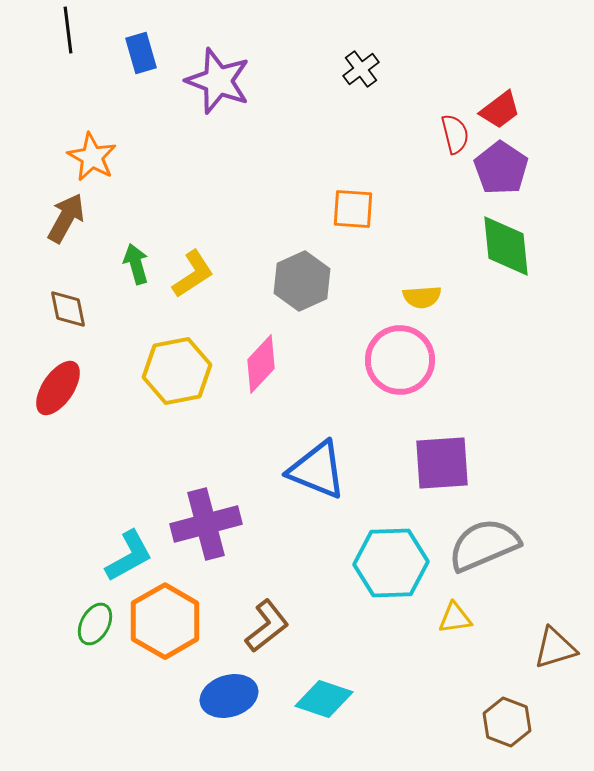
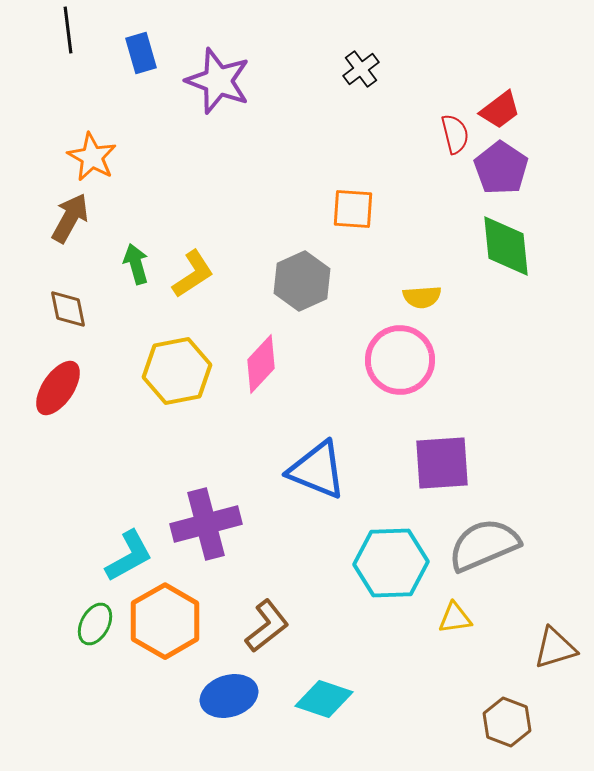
brown arrow: moved 4 px right
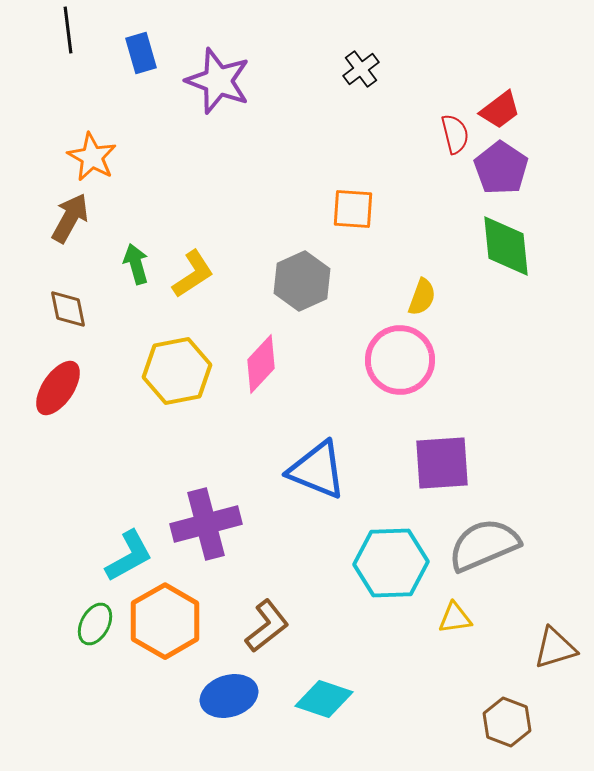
yellow semicircle: rotated 66 degrees counterclockwise
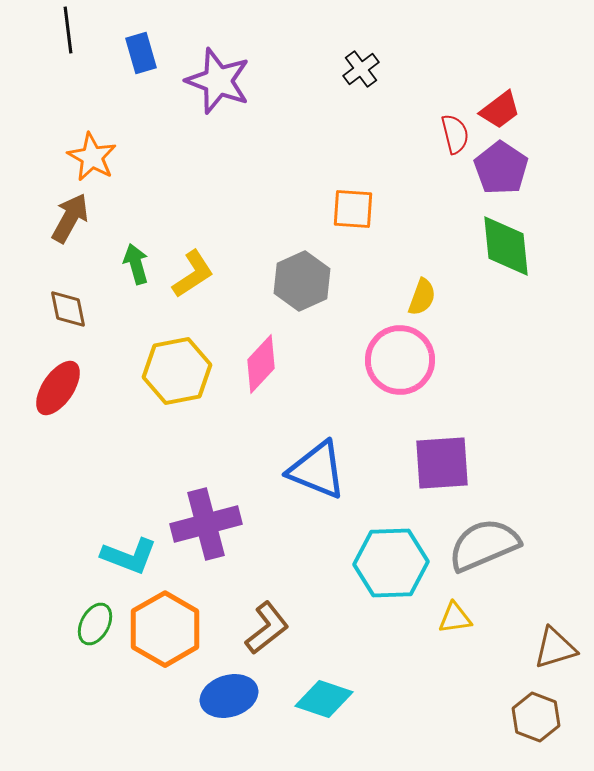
cyan L-shape: rotated 50 degrees clockwise
orange hexagon: moved 8 px down
brown L-shape: moved 2 px down
brown hexagon: moved 29 px right, 5 px up
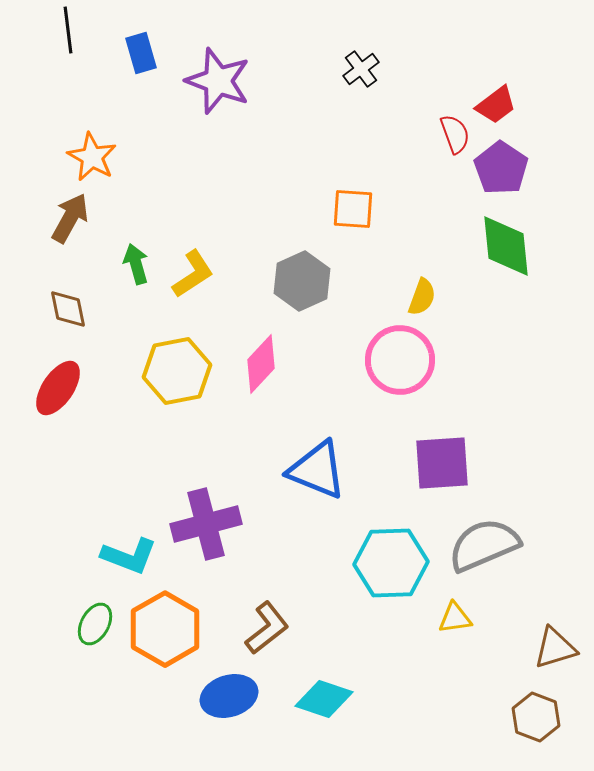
red trapezoid: moved 4 px left, 5 px up
red semicircle: rotated 6 degrees counterclockwise
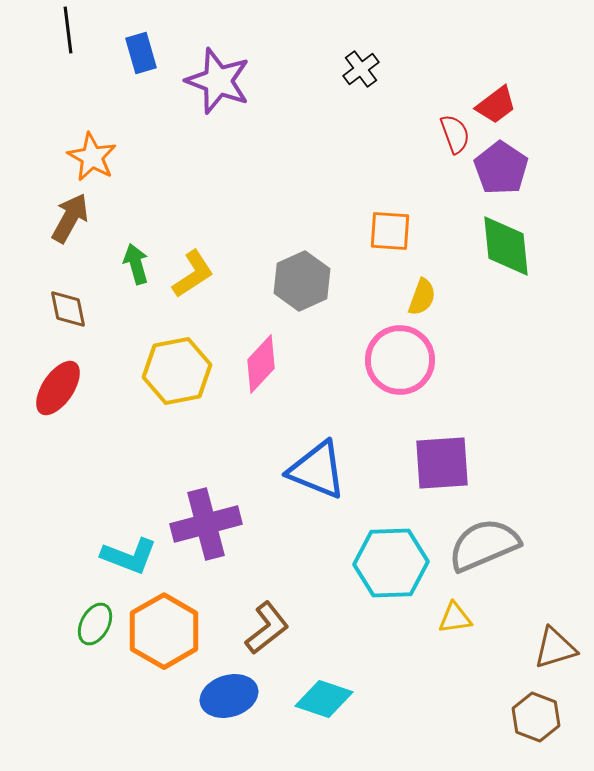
orange square: moved 37 px right, 22 px down
orange hexagon: moved 1 px left, 2 px down
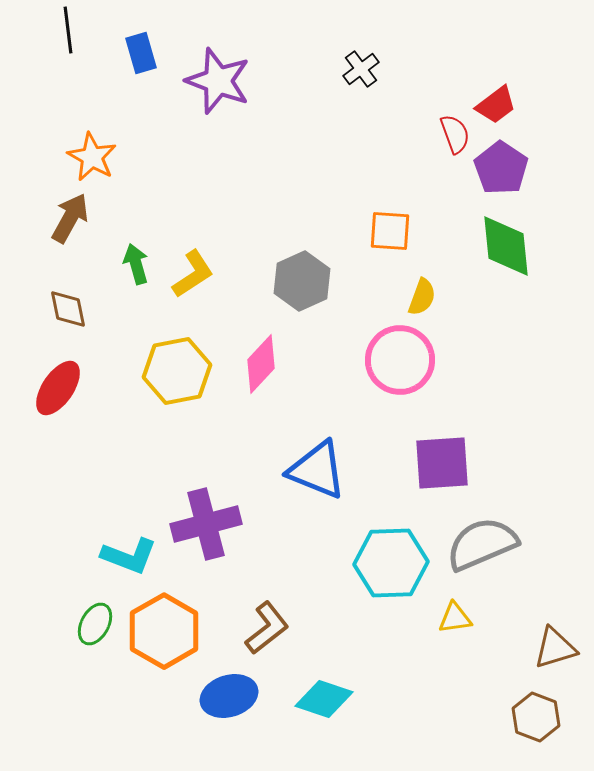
gray semicircle: moved 2 px left, 1 px up
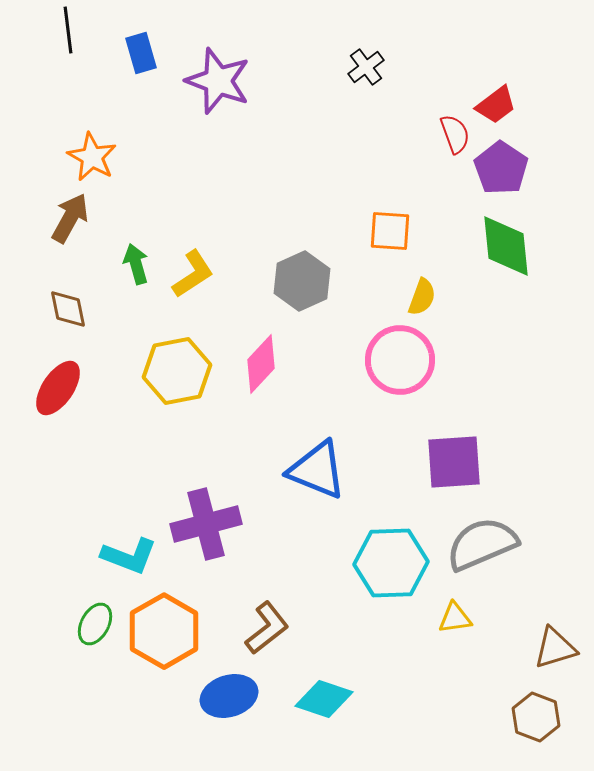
black cross: moved 5 px right, 2 px up
purple square: moved 12 px right, 1 px up
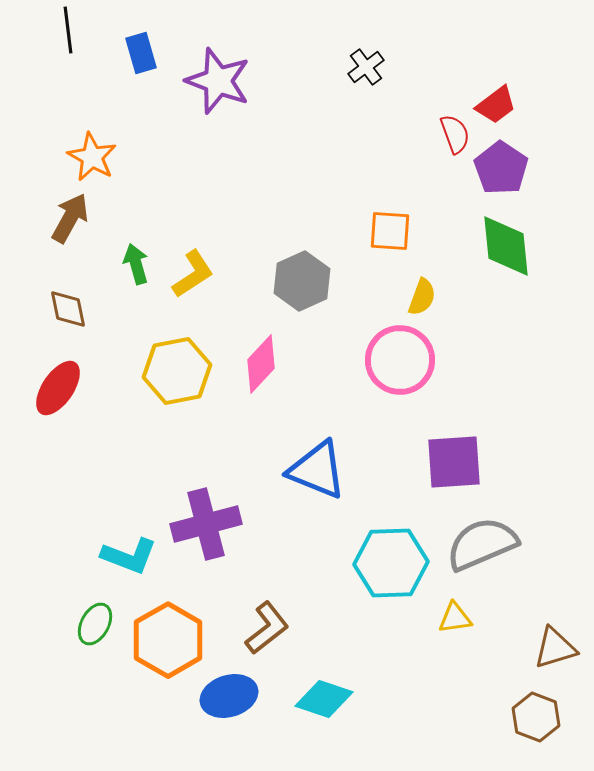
orange hexagon: moved 4 px right, 9 px down
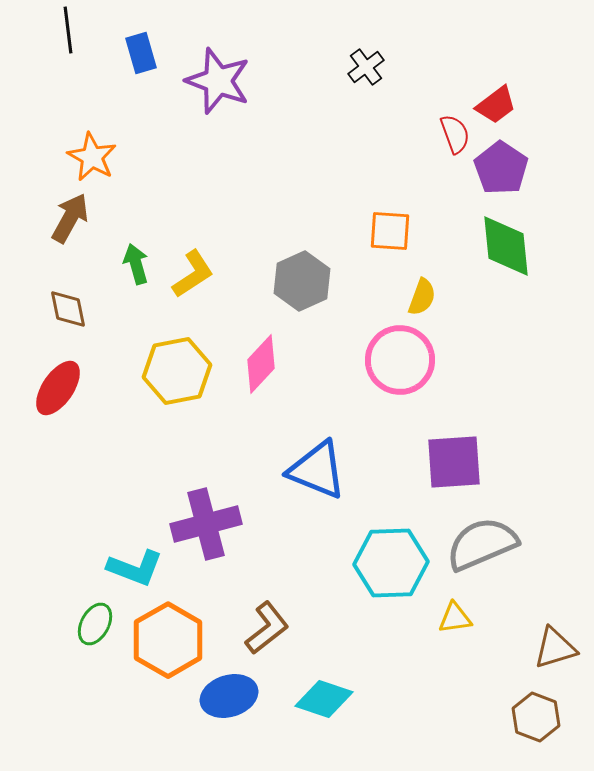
cyan L-shape: moved 6 px right, 12 px down
